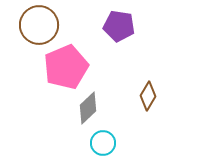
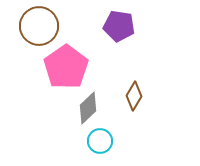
brown circle: moved 1 px down
pink pentagon: rotated 12 degrees counterclockwise
brown diamond: moved 14 px left
cyan circle: moved 3 px left, 2 px up
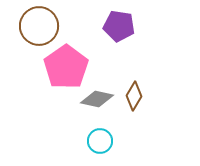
gray diamond: moved 9 px right, 9 px up; rotated 56 degrees clockwise
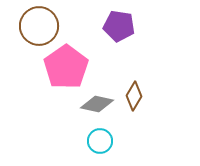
gray diamond: moved 5 px down
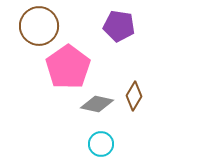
pink pentagon: moved 2 px right
cyan circle: moved 1 px right, 3 px down
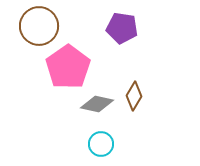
purple pentagon: moved 3 px right, 2 px down
